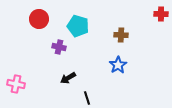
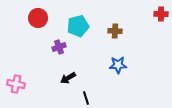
red circle: moved 1 px left, 1 px up
cyan pentagon: rotated 30 degrees counterclockwise
brown cross: moved 6 px left, 4 px up
purple cross: rotated 32 degrees counterclockwise
blue star: rotated 30 degrees clockwise
black line: moved 1 px left
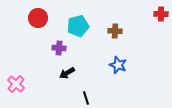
purple cross: moved 1 px down; rotated 24 degrees clockwise
blue star: rotated 24 degrees clockwise
black arrow: moved 1 px left, 5 px up
pink cross: rotated 30 degrees clockwise
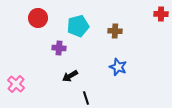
blue star: moved 2 px down
black arrow: moved 3 px right, 3 px down
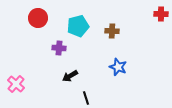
brown cross: moved 3 px left
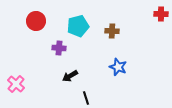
red circle: moved 2 px left, 3 px down
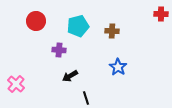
purple cross: moved 2 px down
blue star: rotated 12 degrees clockwise
